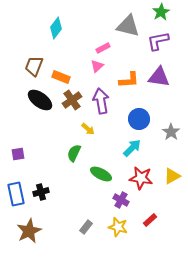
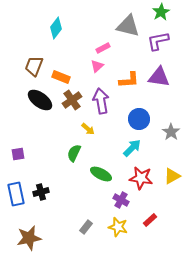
brown star: moved 7 px down; rotated 15 degrees clockwise
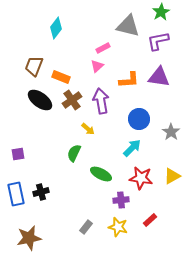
purple cross: rotated 35 degrees counterclockwise
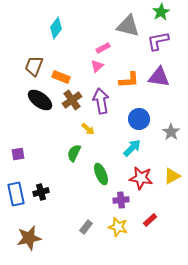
green ellipse: rotated 40 degrees clockwise
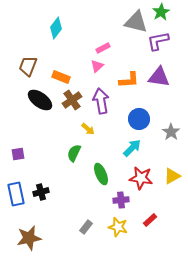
gray triangle: moved 8 px right, 4 px up
brown trapezoid: moved 6 px left
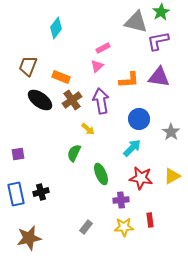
red rectangle: rotated 56 degrees counterclockwise
yellow star: moved 6 px right; rotated 18 degrees counterclockwise
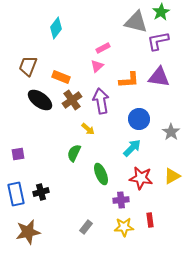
brown star: moved 1 px left, 6 px up
